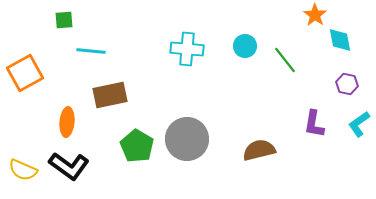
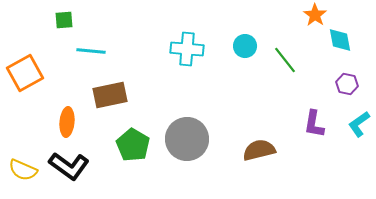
green pentagon: moved 4 px left, 1 px up
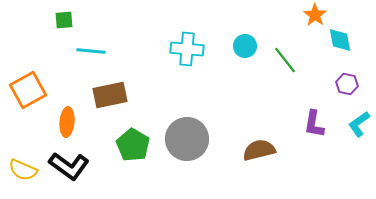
orange square: moved 3 px right, 17 px down
